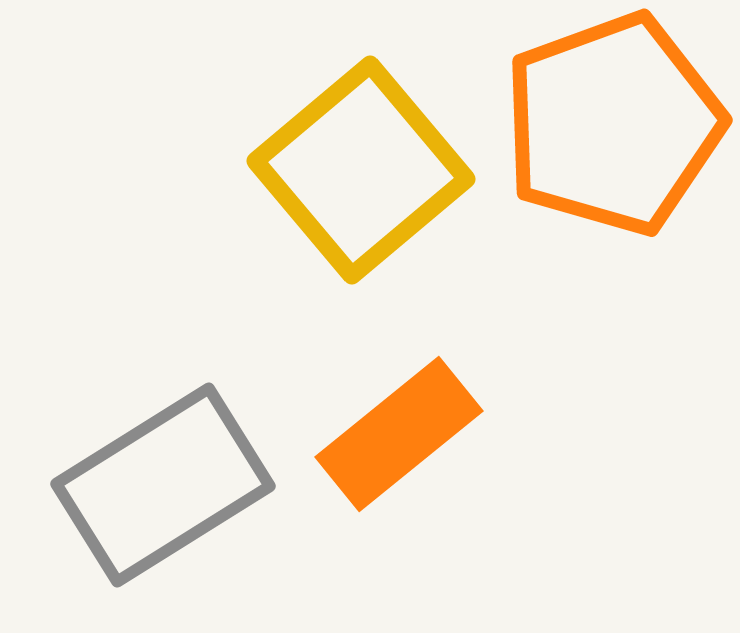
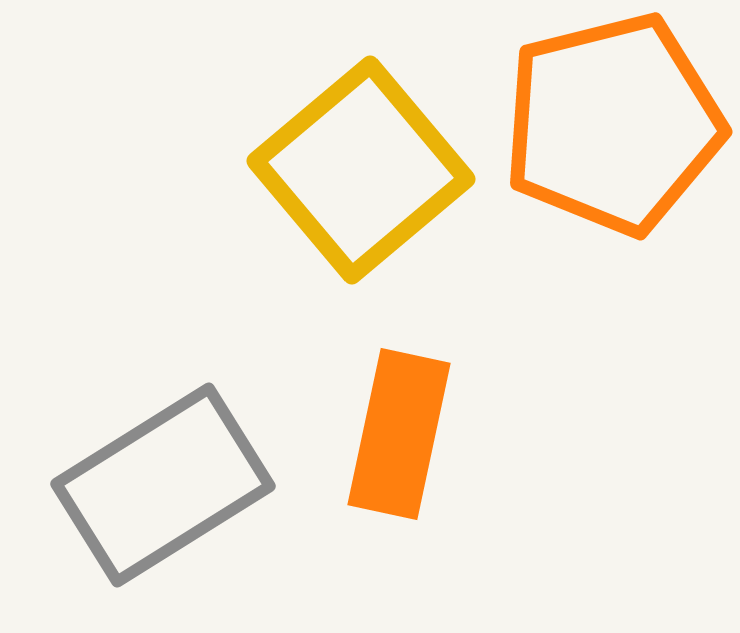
orange pentagon: rotated 6 degrees clockwise
orange rectangle: rotated 39 degrees counterclockwise
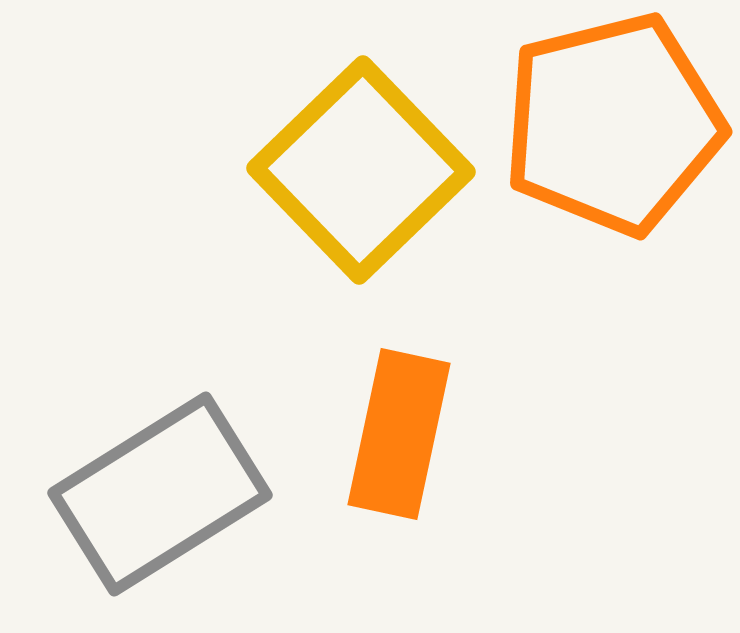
yellow square: rotated 4 degrees counterclockwise
gray rectangle: moved 3 px left, 9 px down
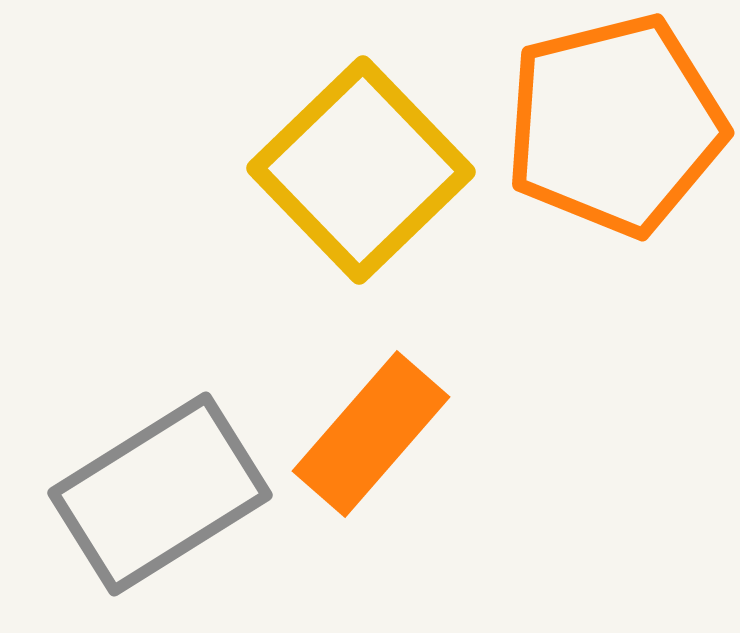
orange pentagon: moved 2 px right, 1 px down
orange rectangle: moved 28 px left; rotated 29 degrees clockwise
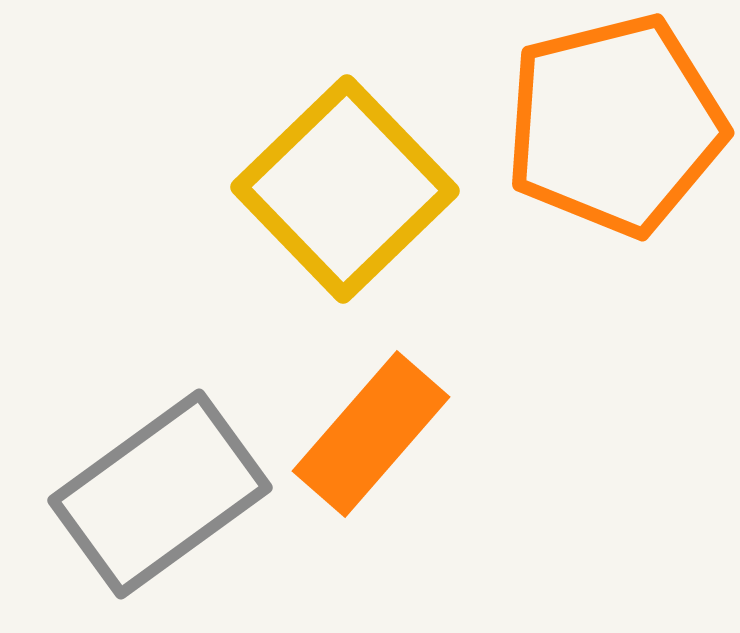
yellow square: moved 16 px left, 19 px down
gray rectangle: rotated 4 degrees counterclockwise
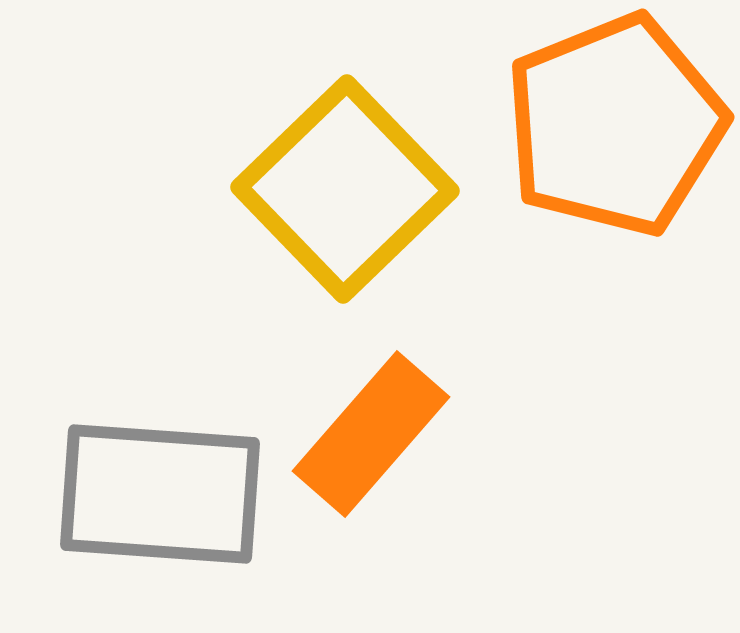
orange pentagon: rotated 8 degrees counterclockwise
gray rectangle: rotated 40 degrees clockwise
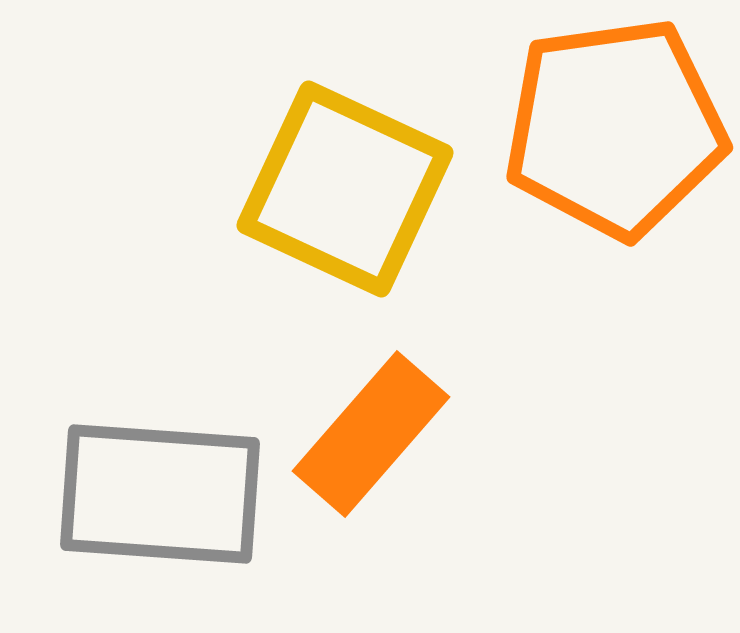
orange pentagon: moved 3 px down; rotated 14 degrees clockwise
yellow square: rotated 21 degrees counterclockwise
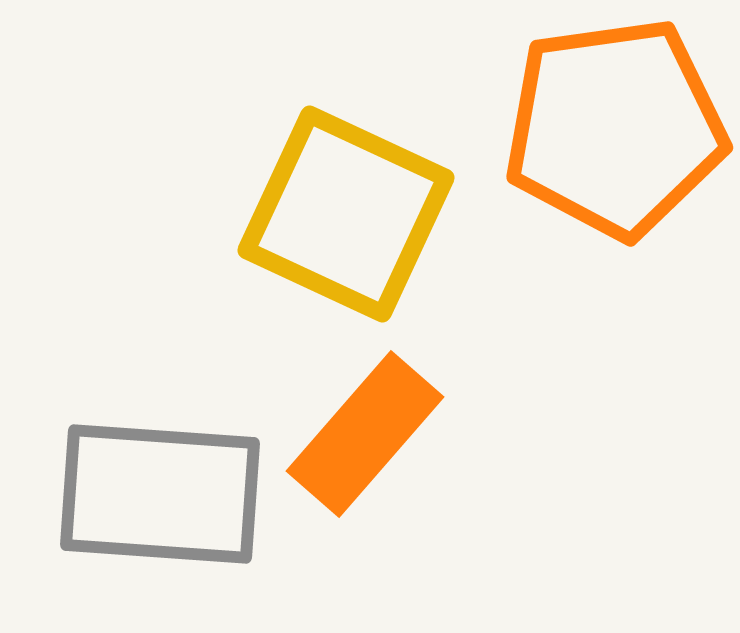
yellow square: moved 1 px right, 25 px down
orange rectangle: moved 6 px left
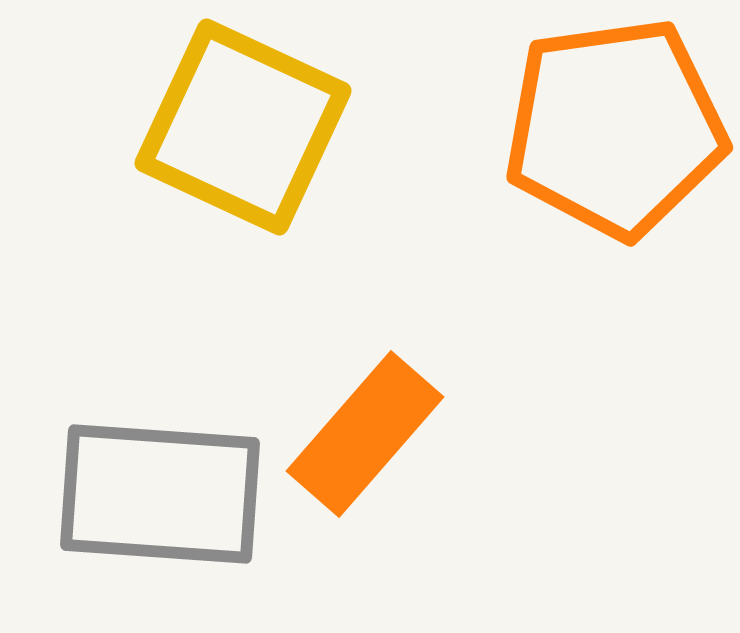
yellow square: moved 103 px left, 87 px up
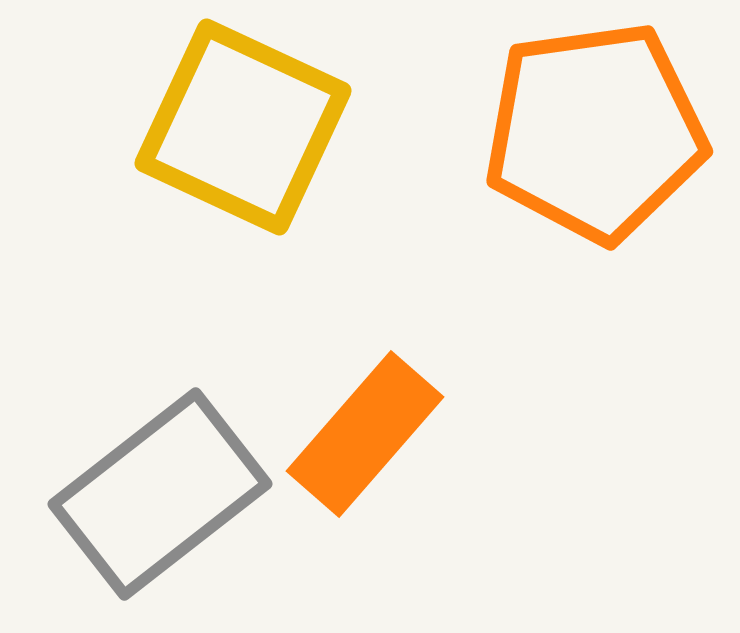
orange pentagon: moved 20 px left, 4 px down
gray rectangle: rotated 42 degrees counterclockwise
